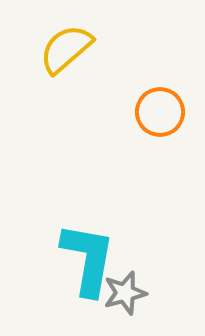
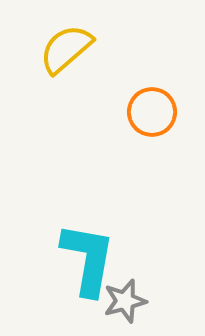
orange circle: moved 8 px left
gray star: moved 8 px down
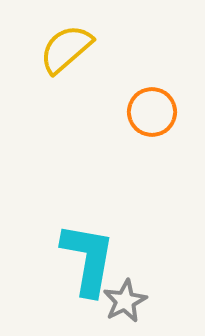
gray star: rotated 12 degrees counterclockwise
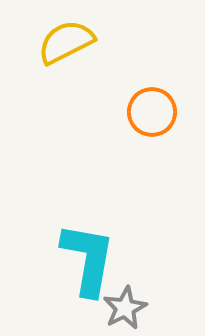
yellow semicircle: moved 7 px up; rotated 14 degrees clockwise
gray star: moved 7 px down
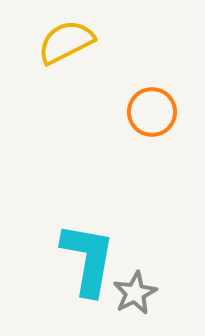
gray star: moved 10 px right, 15 px up
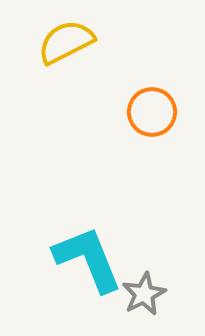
cyan L-shape: rotated 32 degrees counterclockwise
gray star: moved 9 px right, 1 px down
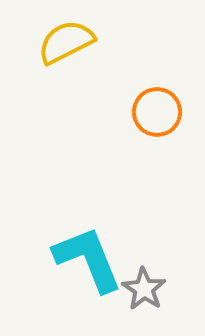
orange circle: moved 5 px right
gray star: moved 5 px up; rotated 12 degrees counterclockwise
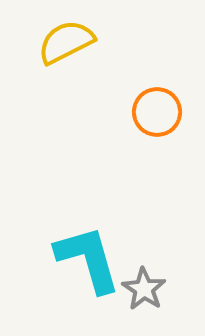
cyan L-shape: rotated 6 degrees clockwise
